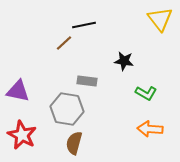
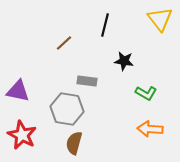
black line: moved 21 px right; rotated 65 degrees counterclockwise
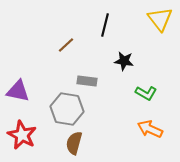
brown line: moved 2 px right, 2 px down
orange arrow: rotated 20 degrees clockwise
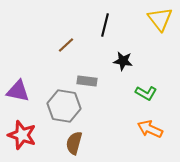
black star: moved 1 px left
gray hexagon: moved 3 px left, 3 px up
red star: rotated 8 degrees counterclockwise
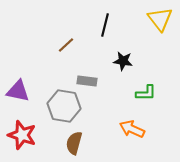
green L-shape: rotated 30 degrees counterclockwise
orange arrow: moved 18 px left
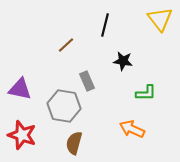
gray rectangle: rotated 60 degrees clockwise
purple triangle: moved 2 px right, 2 px up
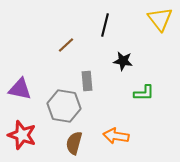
gray rectangle: rotated 18 degrees clockwise
green L-shape: moved 2 px left
orange arrow: moved 16 px left, 7 px down; rotated 15 degrees counterclockwise
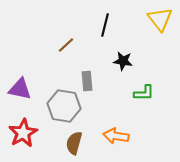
red star: moved 1 px right, 2 px up; rotated 24 degrees clockwise
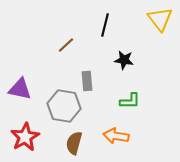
black star: moved 1 px right, 1 px up
green L-shape: moved 14 px left, 8 px down
red star: moved 2 px right, 4 px down
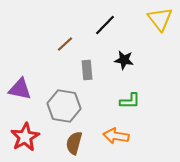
black line: rotated 30 degrees clockwise
brown line: moved 1 px left, 1 px up
gray rectangle: moved 11 px up
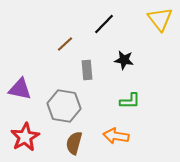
black line: moved 1 px left, 1 px up
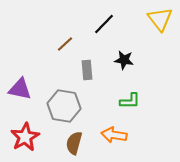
orange arrow: moved 2 px left, 1 px up
